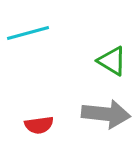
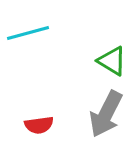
gray arrow: rotated 111 degrees clockwise
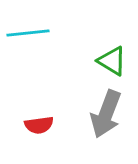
cyan line: rotated 9 degrees clockwise
gray arrow: rotated 6 degrees counterclockwise
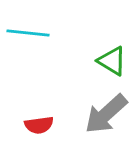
cyan line: rotated 12 degrees clockwise
gray arrow: rotated 27 degrees clockwise
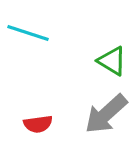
cyan line: rotated 12 degrees clockwise
red semicircle: moved 1 px left, 1 px up
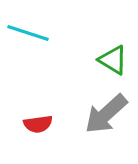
green triangle: moved 1 px right, 1 px up
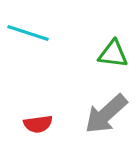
green triangle: moved 6 px up; rotated 24 degrees counterclockwise
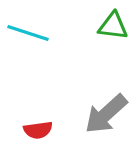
green triangle: moved 28 px up
red semicircle: moved 6 px down
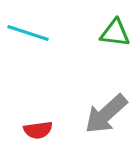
green triangle: moved 2 px right, 7 px down
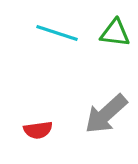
cyan line: moved 29 px right
